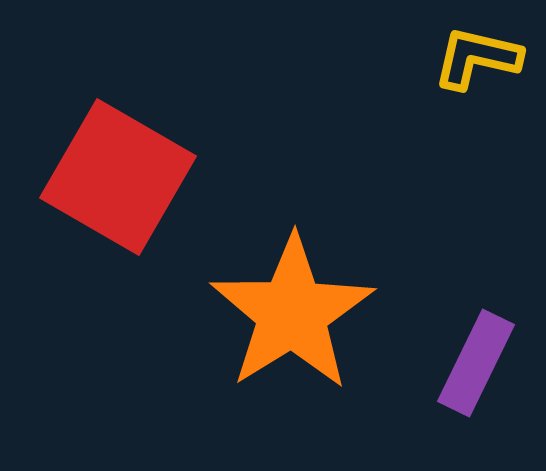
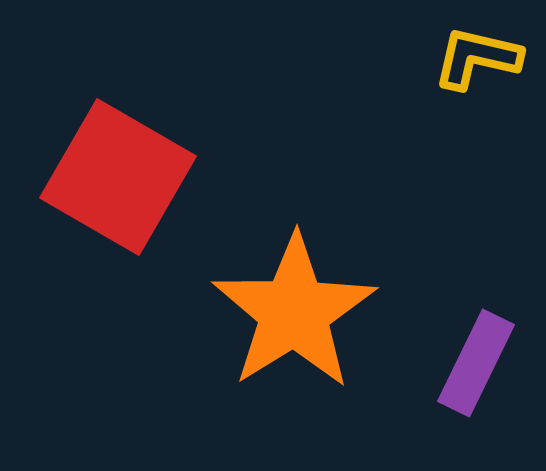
orange star: moved 2 px right, 1 px up
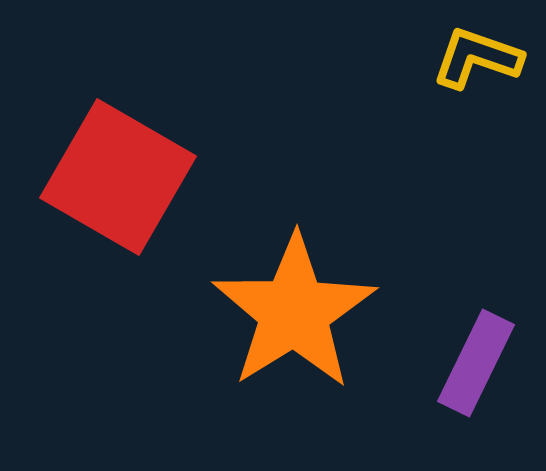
yellow L-shape: rotated 6 degrees clockwise
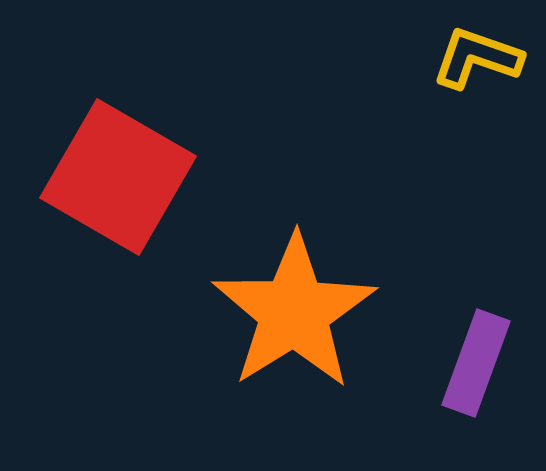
purple rectangle: rotated 6 degrees counterclockwise
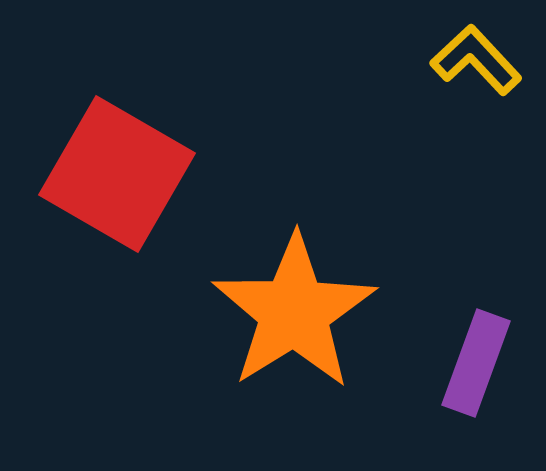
yellow L-shape: moved 1 px left, 2 px down; rotated 28 degrees clockwise
red square: moved 1 px left, 3 px up
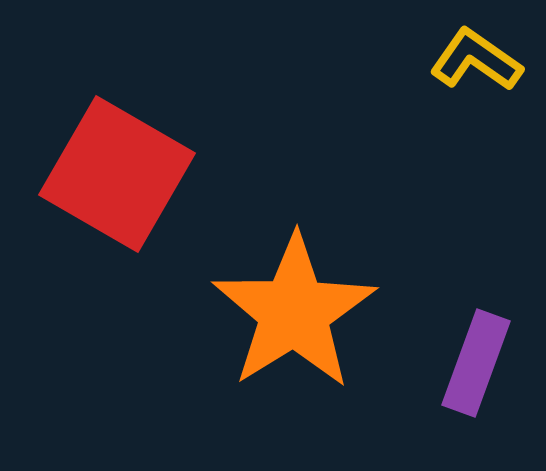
yellow L-shape: rotated 12 degrees counterclockwise
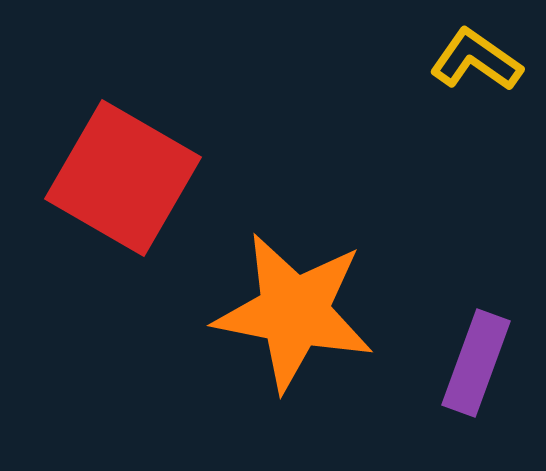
red square: moved 6 px right, 4 px down
orange star: rotated 29 degrees counterclockwise
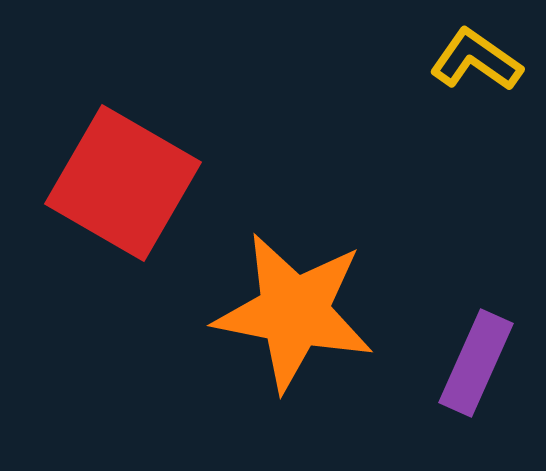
red square: moved 5 px down
purple rectangle: rotated 4 degrees clockwise
